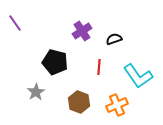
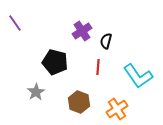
black semicircle: moved 8 px left, 2 px down; rotated 56 degrees counterclockwise
red line: moved 1 px left
orange cross: moved 4 px down; rotated 10 degrees counterclockwise
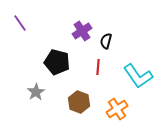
purple line: moved 5 px right
black pentagon: moved 2 px right
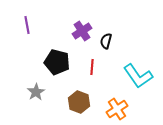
purple line: moved 7 px right, 2 px down; rotated 24 degrees clockwise
red line: moved 6 px left
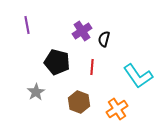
black semicircle: moved 2 px left, 2 px up
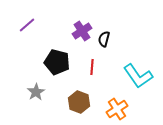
purple line: rotated 60 degrees clockwise
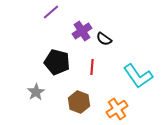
purple line: moved 24 px right, 13 px up
black semicircle: rotated 70 degrees counterclockwise
